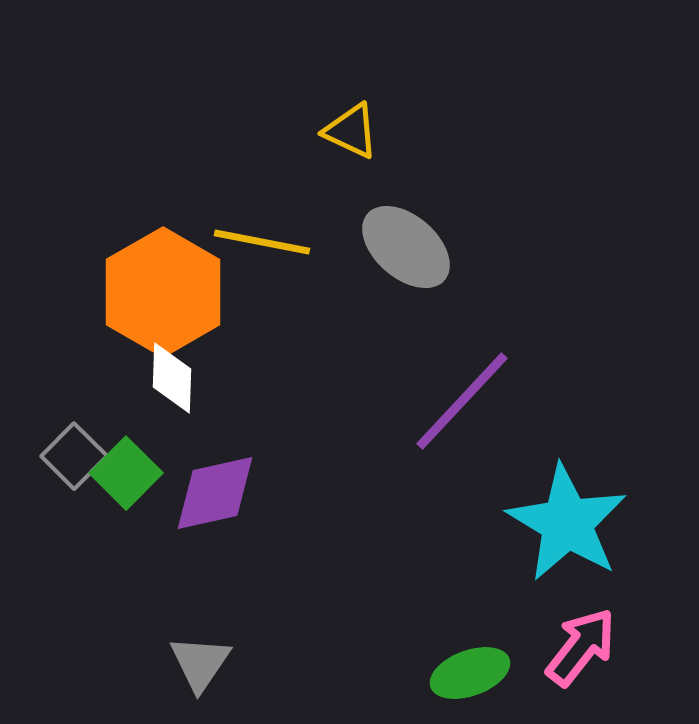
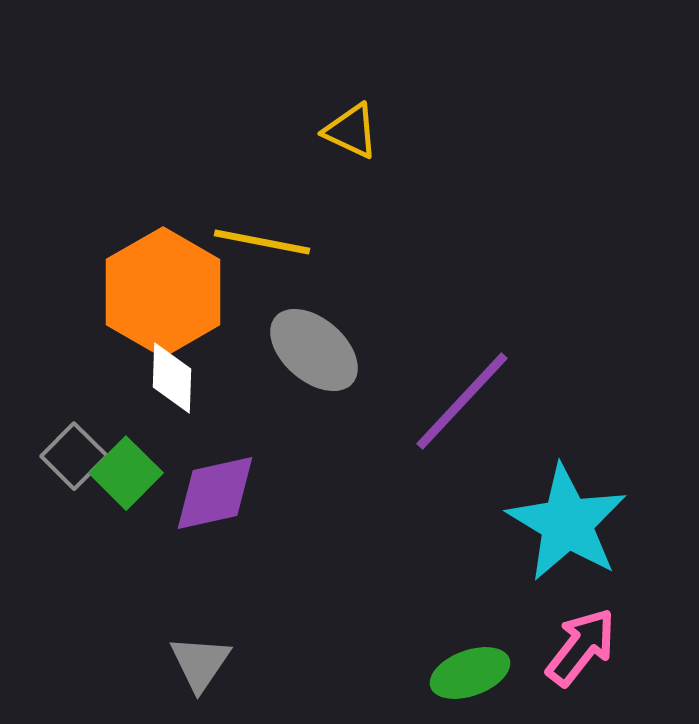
gray ellipse: moved 92 px left, 103 px down
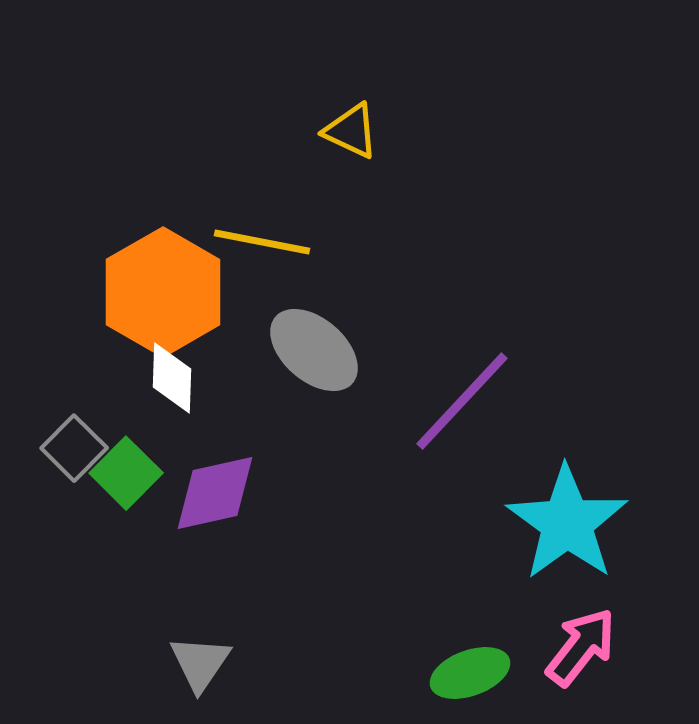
gray square: moved 8 px up
cyan star: rotated 5 degrees clockwise
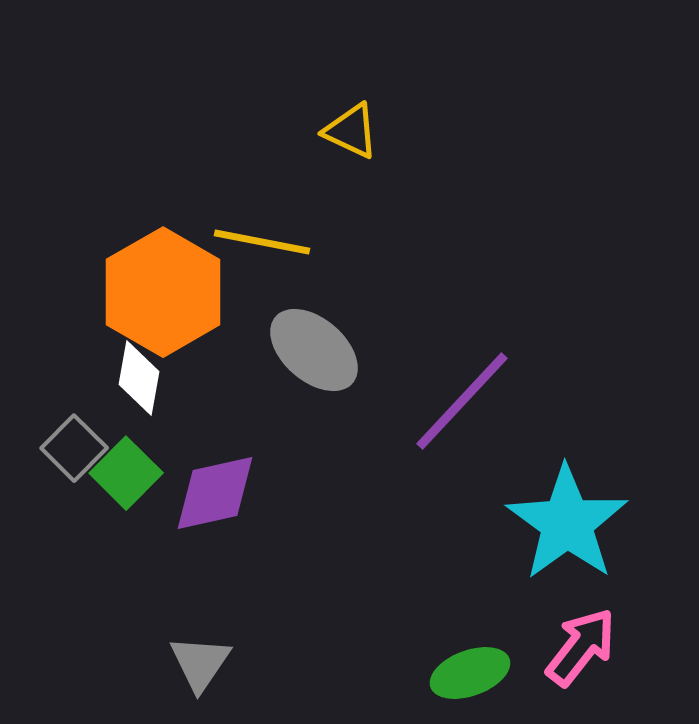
white diamond: moved 33 px left; rotated 8 degrees clockwise
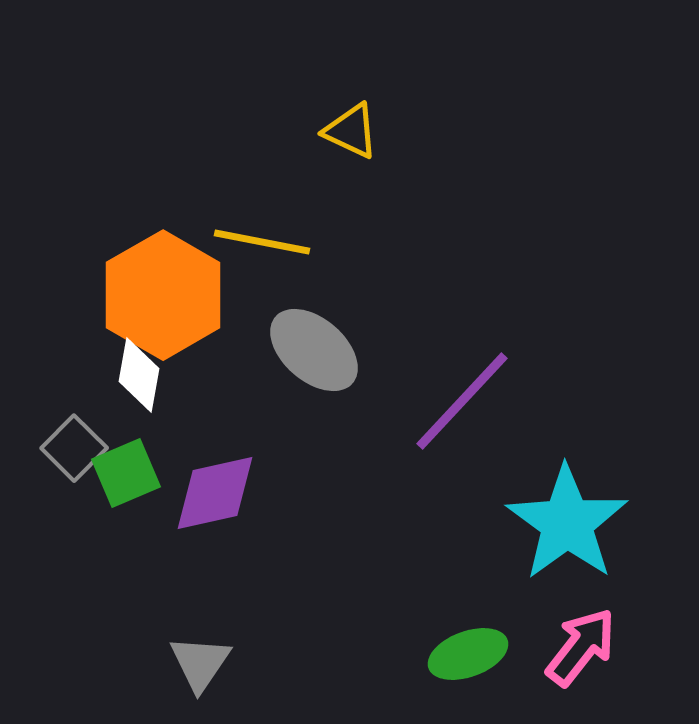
orange hexagon: moved 3 px down
white diamond: moved 3 px up
green square: rotated 22 degrees clockwise
green ellipse: moved 2 px left, 19 px up
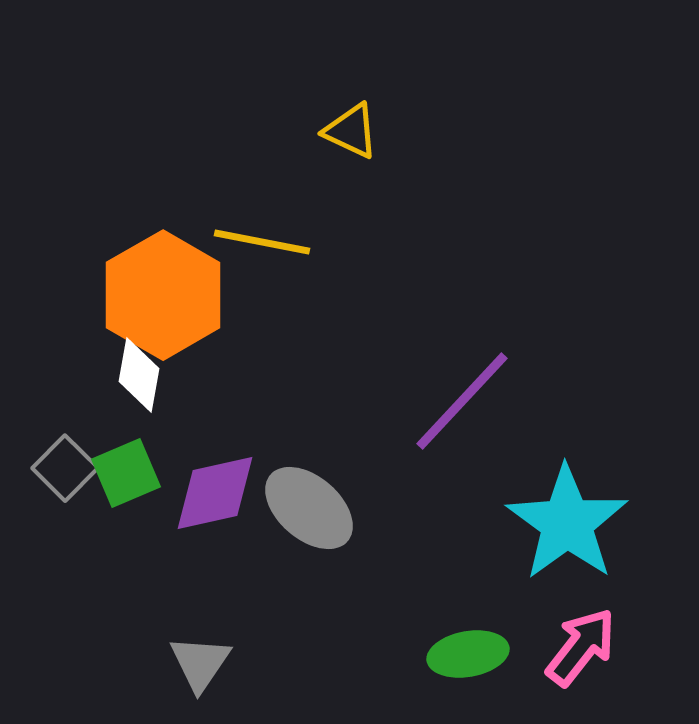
gray ellipse: moved 5 px left, 158 px down
gray square: moved 9 px left, 20 px down
green ellipse: rotated 10 degrees clockwise
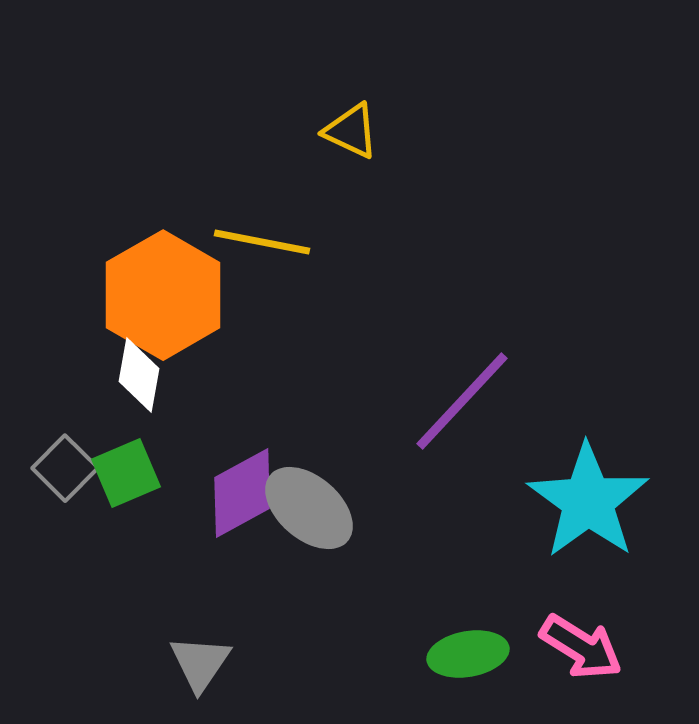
purple diamond: moved 27 px right; rotated 16 degrees counterclockwise
cyan star: moved 21 px right, 22 px up
pink arrow: rotated 84 degrees clockwise
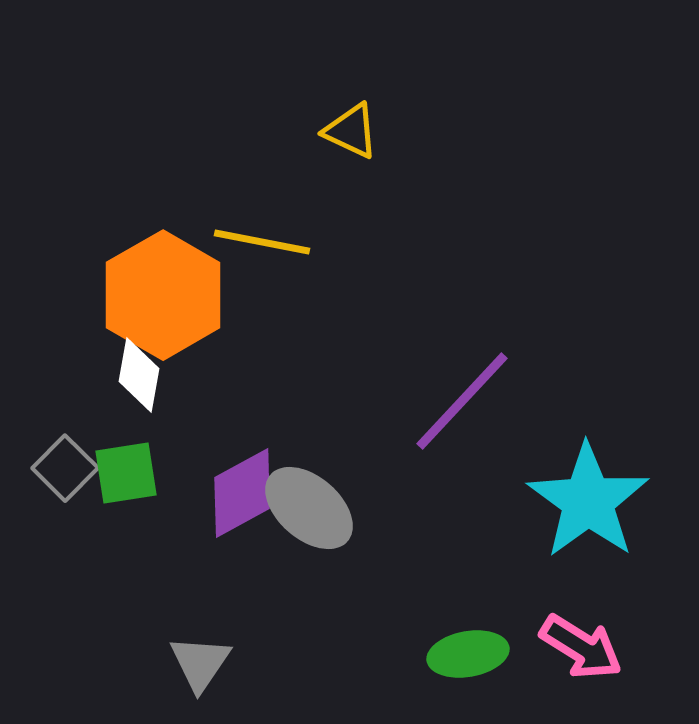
green square: rotated 14 degrees clockwise
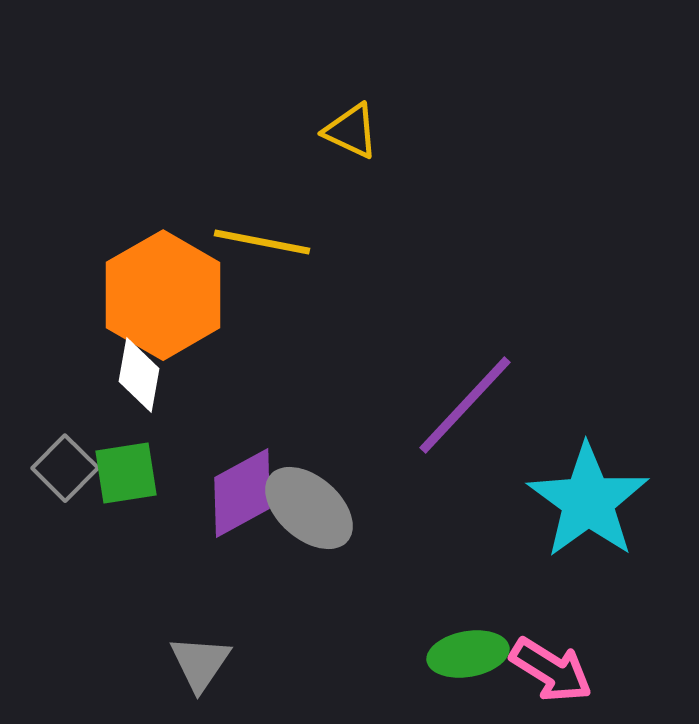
purple line: moved 3 px right, 4 px down
pink arrow: moved 30 px left, 23 px down
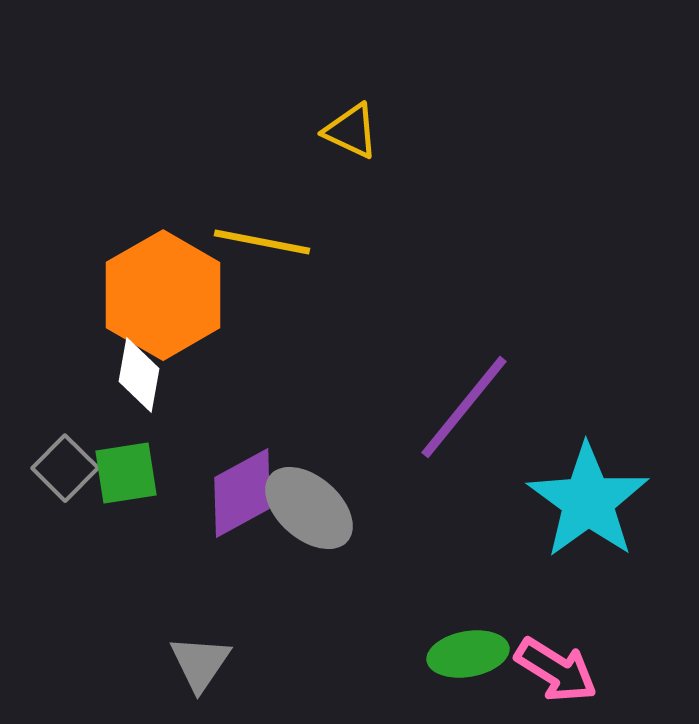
purple line: moved 1 px left, 2 px down; rotated 4 degrees counterclockwise
pink arrow: moved 5 px right
